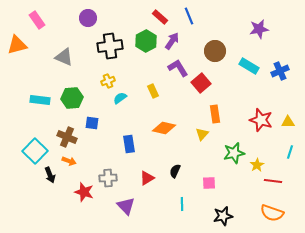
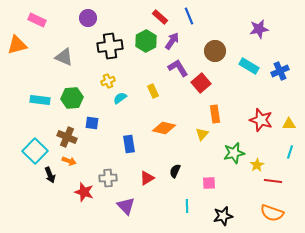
pink rectangle at (37, 20): rotated 30 degrees counterclockwise
yellow triangle at (288, 122): moved 1 px right, 2 px down
cyan line at (182, 204): moved 5 px right, 2 px down
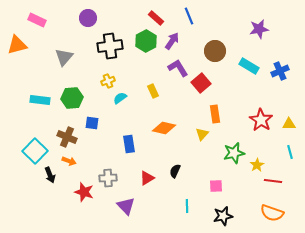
red rectangle at (160, 17): moved 4 px left, 1 px down
gray triangle at (64, 57): rotated 48 degrees clockwise
red star at (261, 120): rotated 15 degrees clockwise
cyan line at (290, 152): rotated 32 degrees counterclockwise
pink square at (209, 183): moved 7 px right, 3 px down
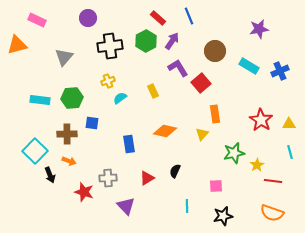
red rectangle at (156, 18): moved 2 px right
orange diamond at (164, 128): moved 1 px right, 3 px down
brown cross at (67, 137): moved 3 px up; rotated 24 degrees counterclockwise
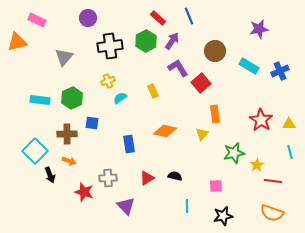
orange triangle at (17, 45): moved 3 px up
green hexagon at (72, 98): rotated 20 degrees counterclockwise
black semicircle at (175, 171): moved 5 px down; rotated 80 degrees clockwise
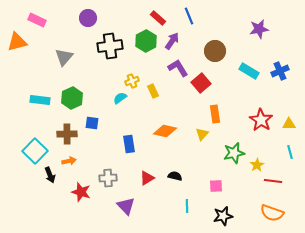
cyan rectangle at (249, 66): moved 5 px down
yellow cross at (108, 81): moved 24 px right
orange arrow at (69, 161): rotated 32 degrees counterclockwise
red star at (84, 192): moved 3 px left
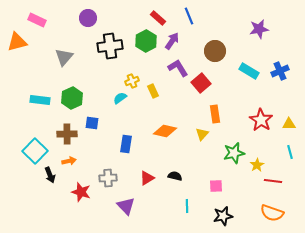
blue rectangle at (129, 144): moved 3 px left; rotated 18 degrees clockwise
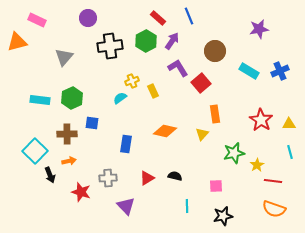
orange semicircle at (272, 213): moved 2 px right, 4 px up
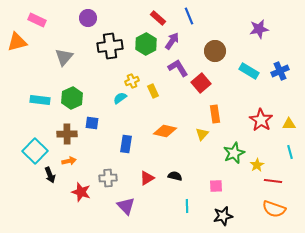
green hexagon at (146, 41): moved 3 px down
green star at (234, 153): rotated 10 degrees counterclockwise
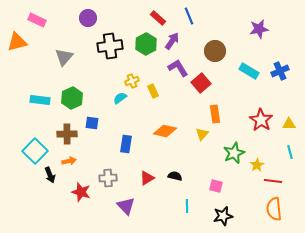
pink square at (216, 186): rotated 16 degrees clockwise
orange semicircle at (274, 209): rotated 65 degrees clockwise
